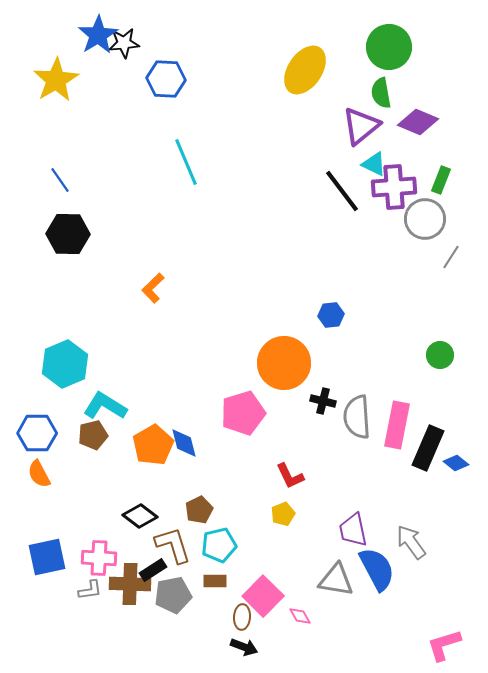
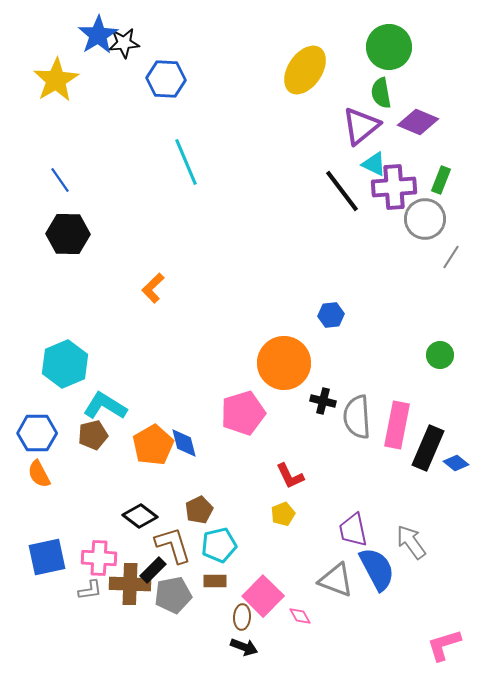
black rectangle at (153, 570): rotated 12 degrees counterclockwise
gray triangle at (336, 580): rotated 12 degrees clockwise
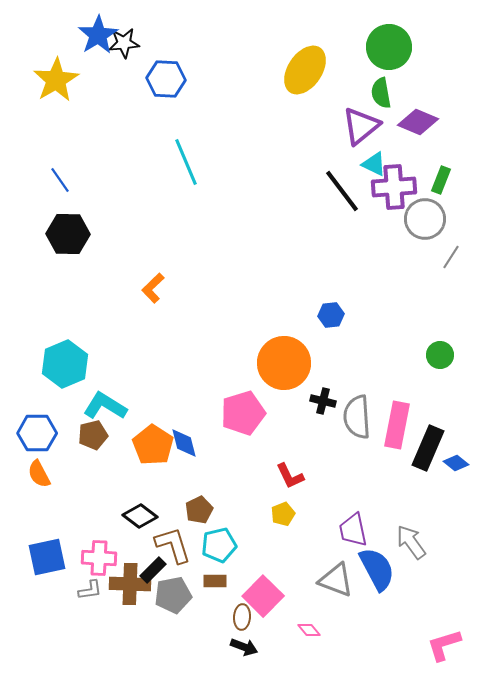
orange pentagon at (153, 445): rotated 9 degrees counterclockwise
pink diamond at (300, 616): moved 9 px right, 14 px down; rotated 10 degrees counterclockwise
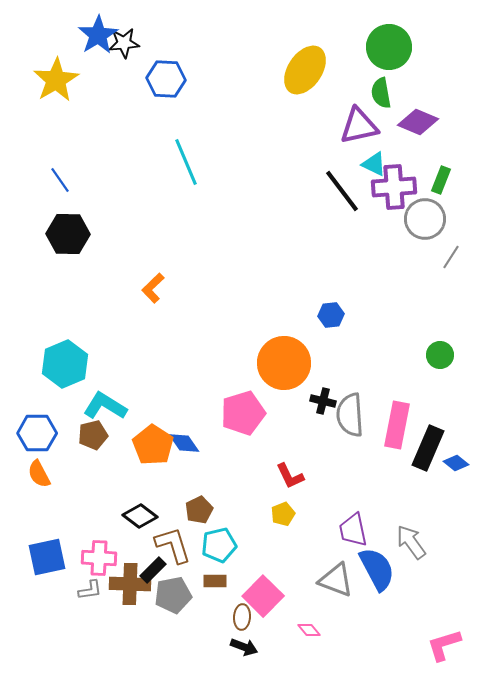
purple triangle at (361, 126): moved 2 px left; rotated 27 degrees clockwise
gray semicircle at (357, 417): moved 7 px left, 2 px up
blue diamond at (184, 443): rotated 20 degrees counterclockwise
